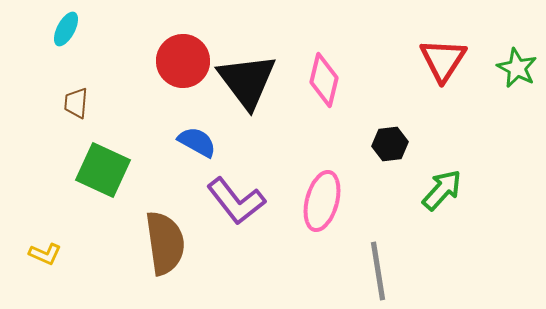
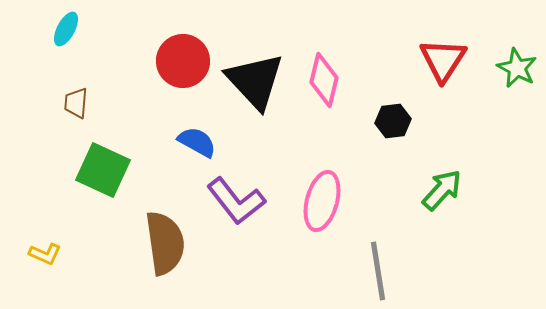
black triangle: moved 8 px right; rotated 6 degrees counterclockwise
black hexagon: moved 3 px right, 23 px up
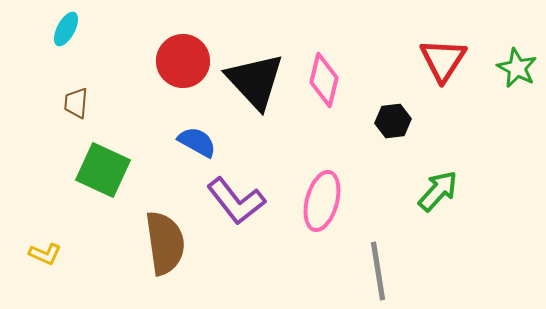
green arrow: moved 4 px left, 1 px down
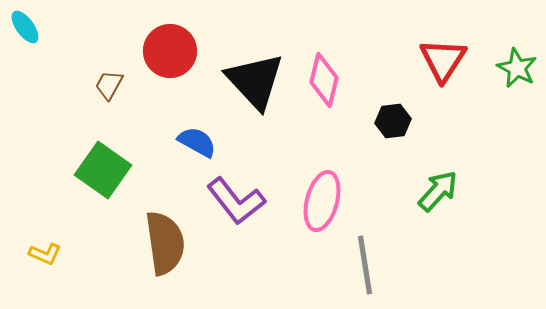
cyan ellipse: moved 41 px left, 2 px up; rotated 64 degrees counterclockwise
red circle: moved 13 px left, 10 px up
brown trapezoid: moved 33 px right, 18 px up; rotated 24 degrees clockwise
green square: rotated 10 degrees clockwise
gray line: moved 13 px left, 6 px up
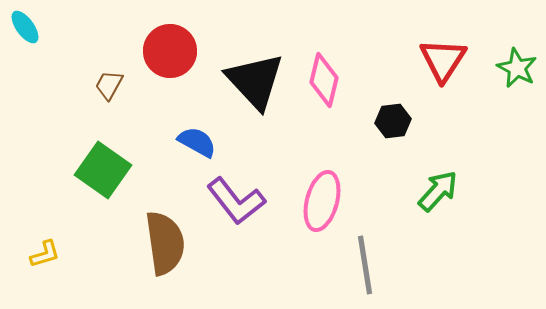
yellow L-shape: rotated 40 degrees counterclockwise
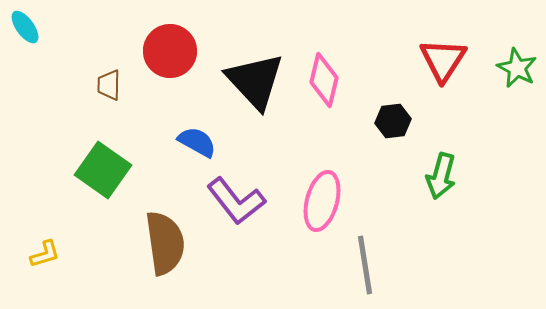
brown trapezoid: rotated 28 degrees counterclockwise
green arrow: moved 3 px right, 15 px up; rotated 153 degrees clockwise
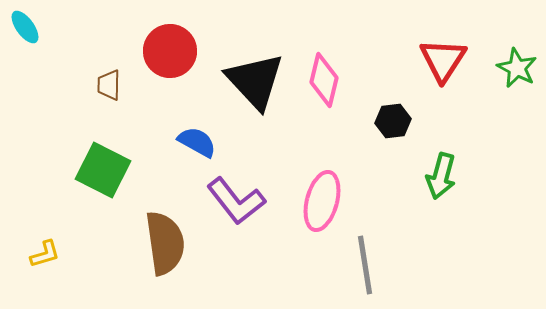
green square: rotated 8 degrees counterclockwise
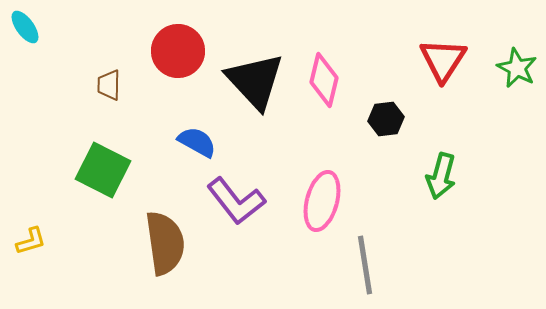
red circle: moved 8 px right
black hexagon: moved 7 px left, 2 px up
yellow L-shape: moved 14 px left, 13 px up
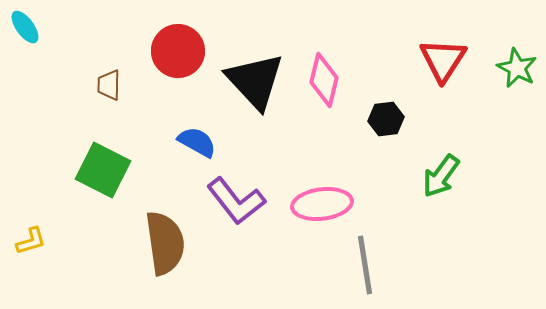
green arrow: rotated 21 degrees clockwise
pink ellipse: moved 3 px down; rotated 68 degrees clockwise
